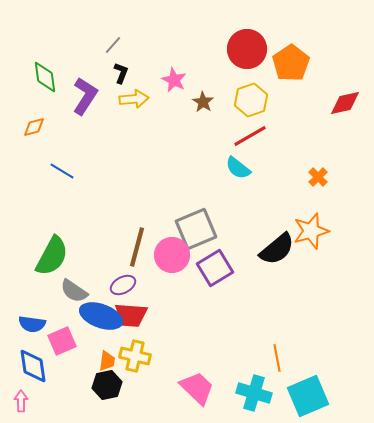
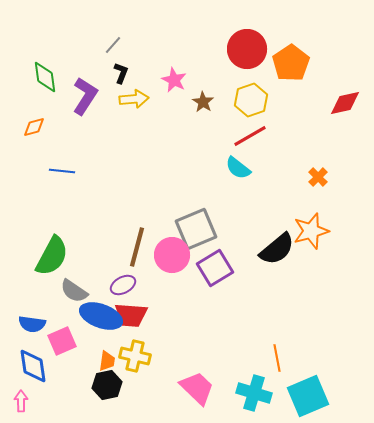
blue line: rotated 25 degrees counterclockwise
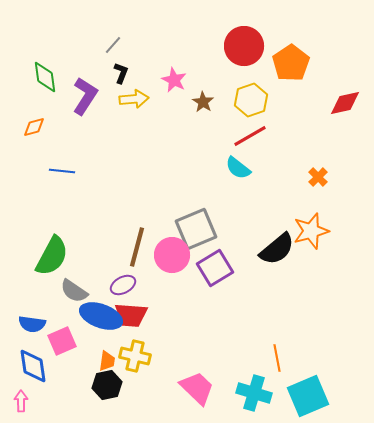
red circle: moved 3 px left, 3 px up
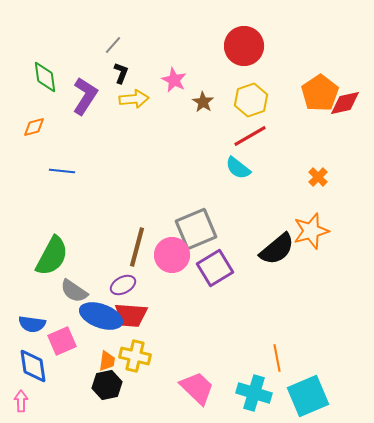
orange pentagon: moved 29 px right, 30 px down
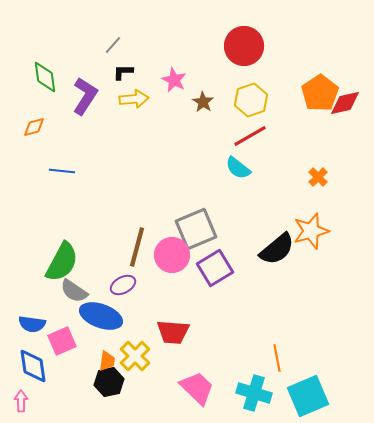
black L-shape: moved 2 px right, 1 px up; rotated 110 degrees counterclockwise
green semicircle: moved 10 px right, 6 px down
red trapezoid: moved 42 px right, 17 px down
yellow cross: rotated 32 degrees clockwise
black hexagon: moved 2 px right, 3 px up
